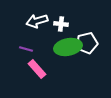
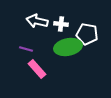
white arrow: rotated 30 degrees clockwise
white pentagon: moved 9 px up; rotated 25 degrees clockwise
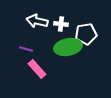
white pentagon: moved 1 px left; rotated 20 degrees counterclockwise
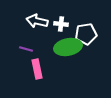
pink rectangle: rotated 30 degrees clockwise
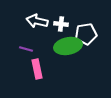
green ellipse: moved 1 px up
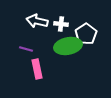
white pentagon: rotated 25 degrees counterclockwise
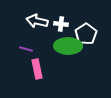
green ellipse: rotated 12 degrees clockwise
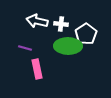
purple line: moved 1 px left, 1 px up
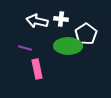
white cross: moved 5 px up
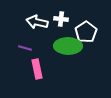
white arrow: moved 1 px down
white pentagon: moved 2 px up
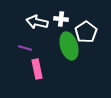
green ellipse: moved 1 px right; rotated 72 degrees clockwise
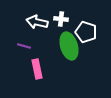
white pentagon: rotated 20 degrees counterclockwise
purple line: moved 1 px left, 2 px up
